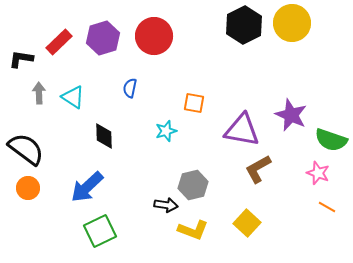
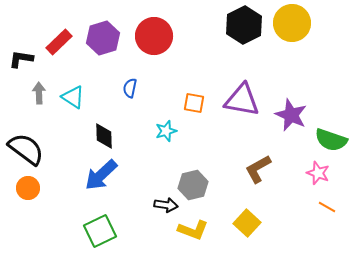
purple triangle: moved 30 px up
blue arrow: moved 14 px right, 12 px up
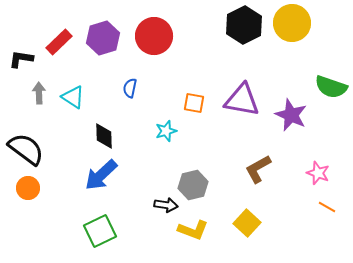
green semicircle: moved 53 px up
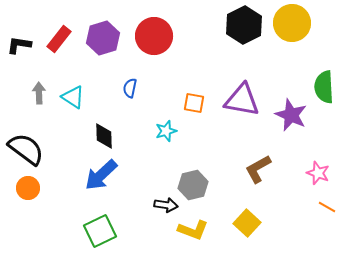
red rectangle: moved 3 px up; rotated 8 degrees counterclockwise
black L-shape: moved 2 px left, 14 px up
green semicircle: moved 7 px left; rotated 68 degrees clockwise
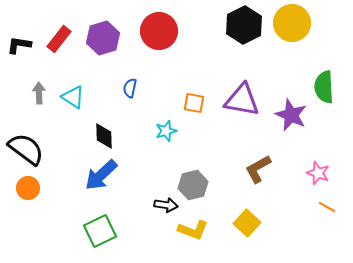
red circle: moved 5 px right, 5 px up
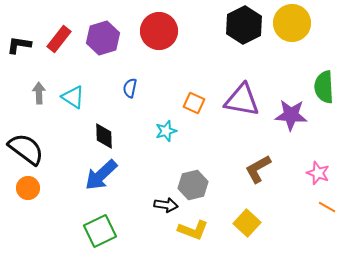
orange square: rotated 15 degrees clockwise
purple star: rotated 20 degrees counterclockwise
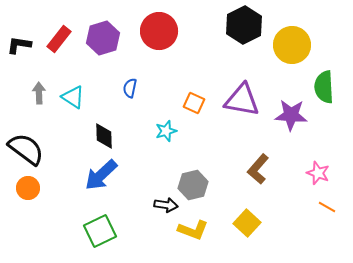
yellow circle: moved 22 px down
brown L-shape: rotated 20 degrees counterclockwise
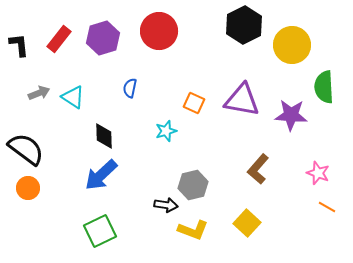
black L-shape: rotated 75 degrees clockwise
gray arrow: rotated 70 degrees clockwise
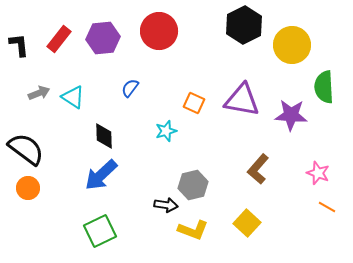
purple hexagon: rotated 12 degrees clockwise
blue semicircle: rotated 24 degrees clockwise
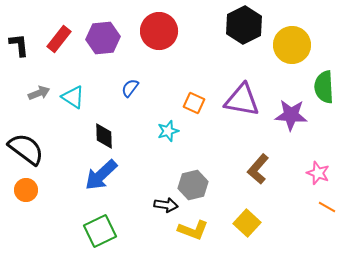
cyan star: moved 2 px right
orange circle: moved 2 px left, 2 px down
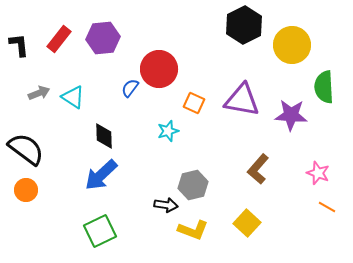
red circle: moved 38 px down
